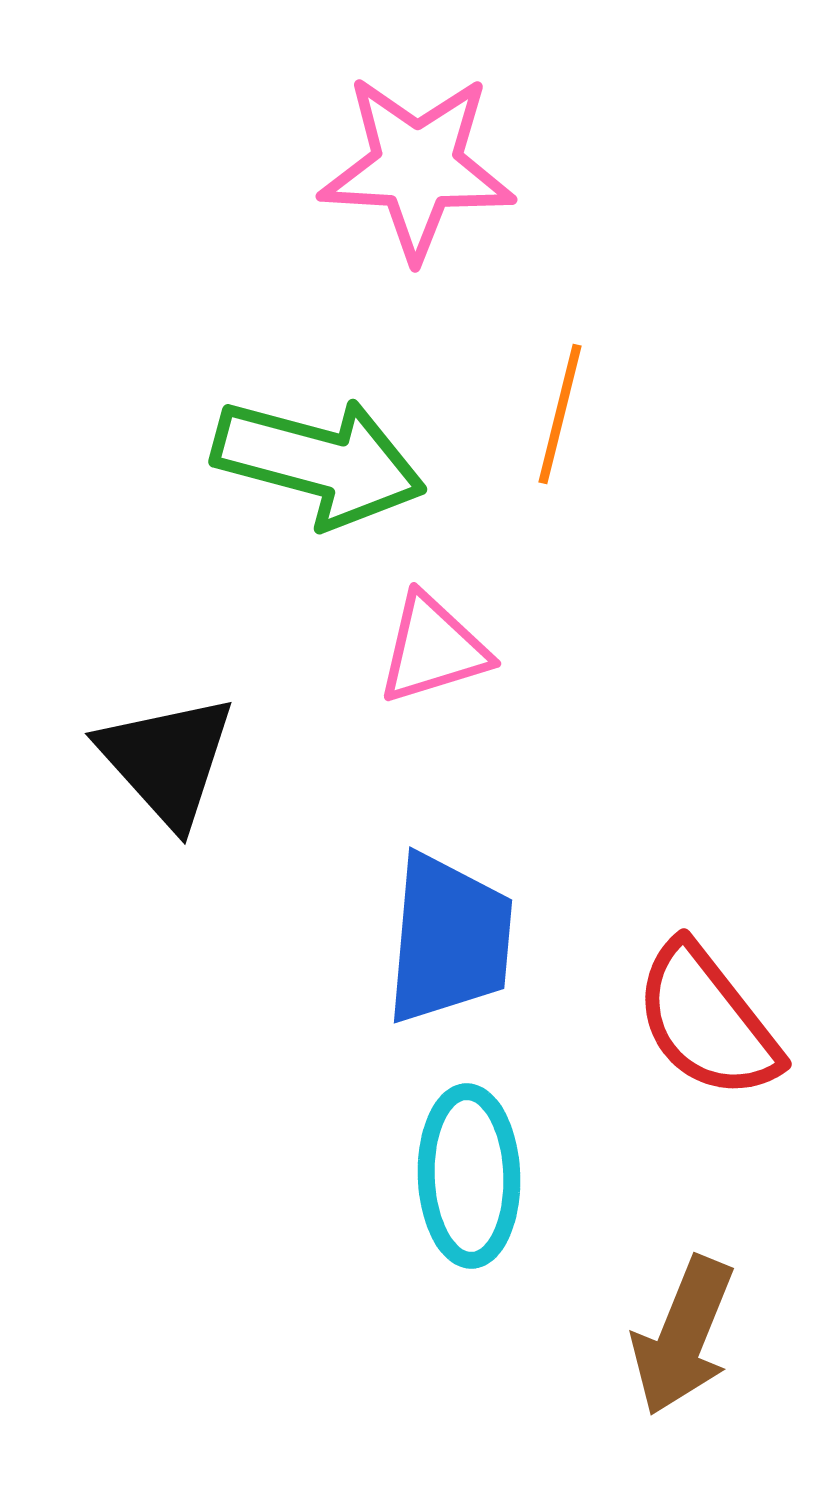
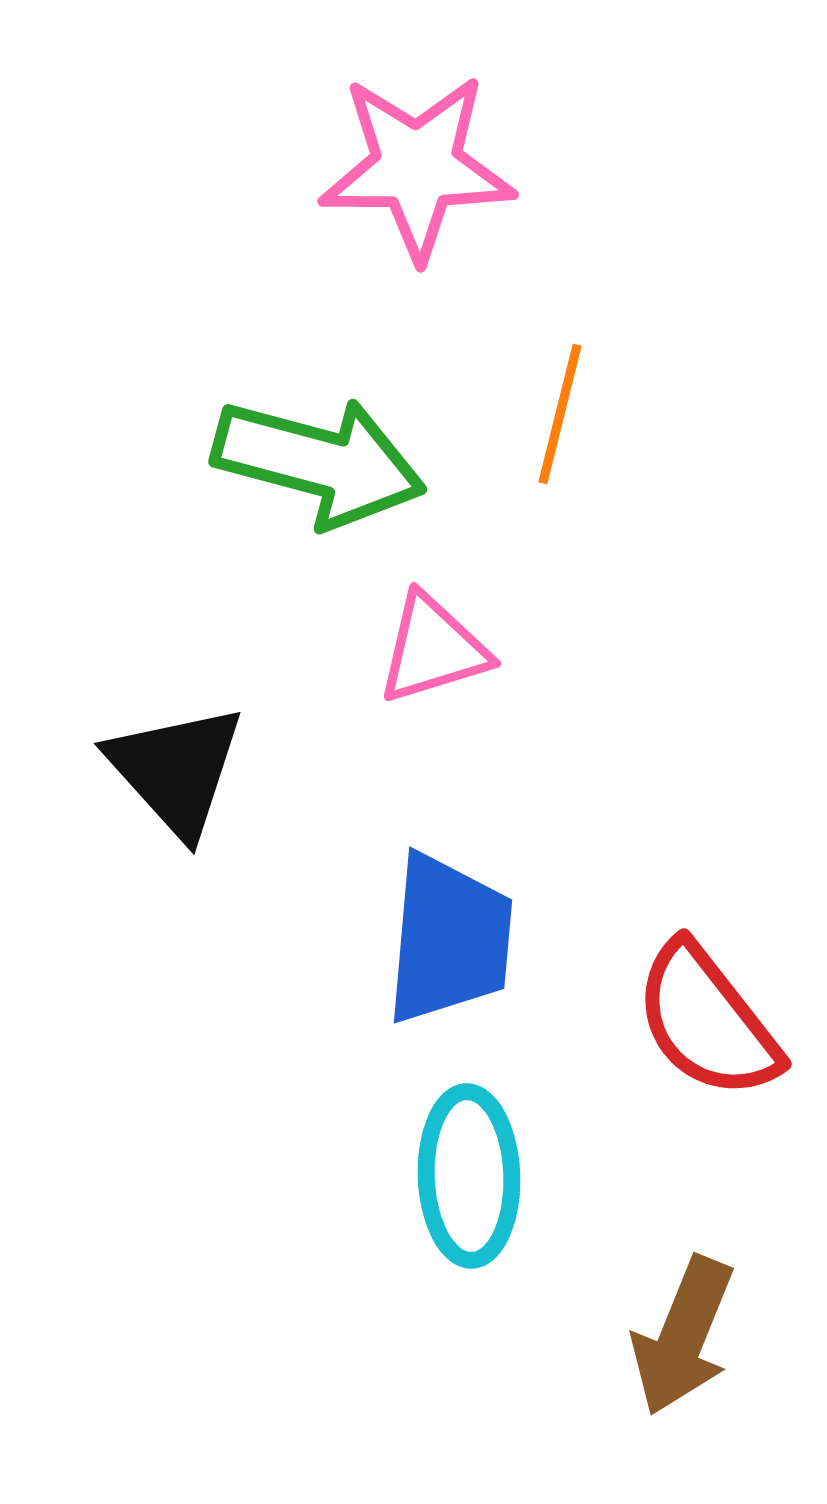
pink star: rotated 3 degrees counterclockwise
black triangle: moved 9 px right, 10 px down
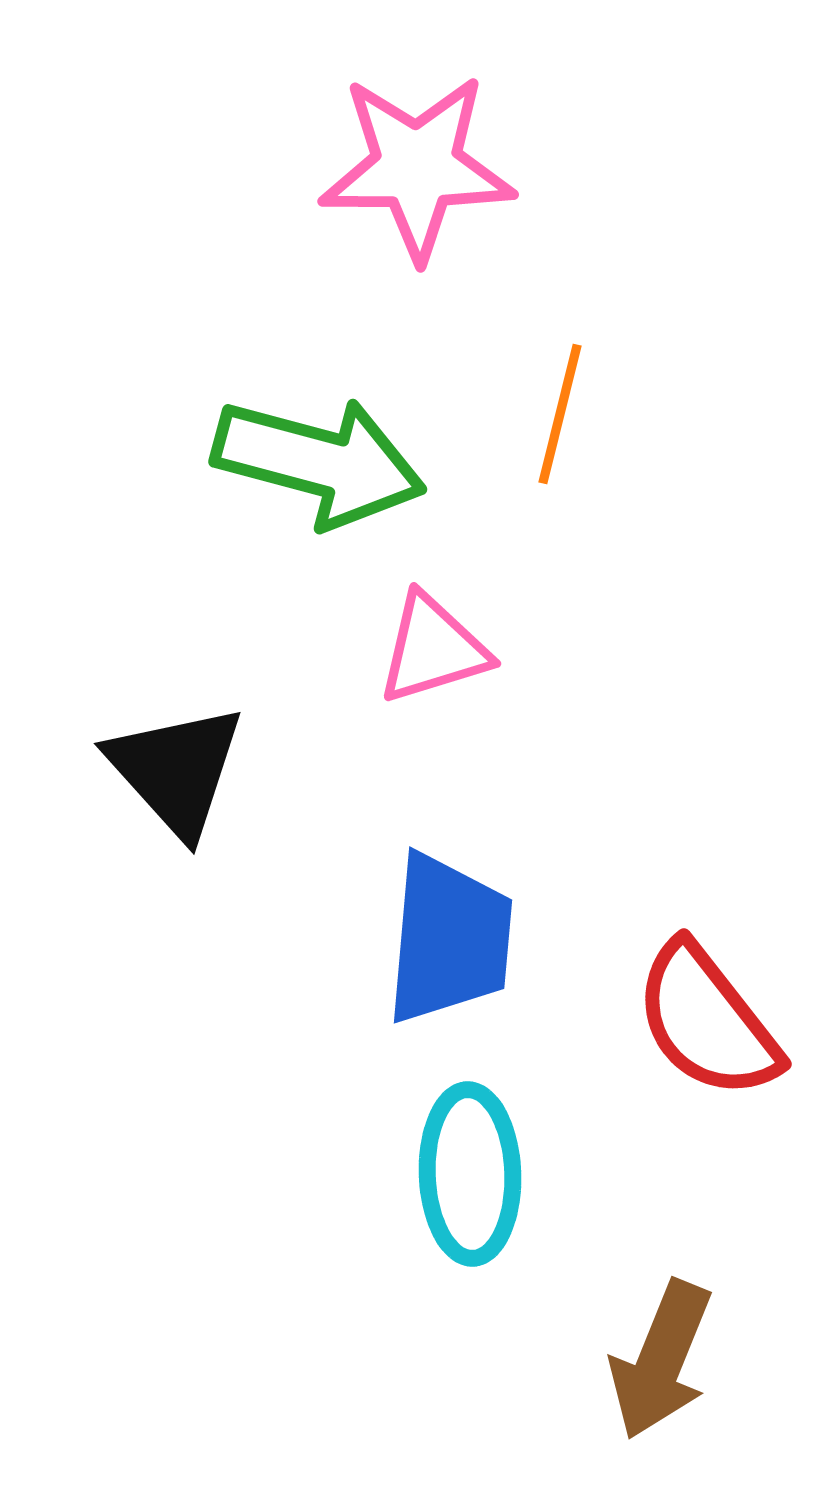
cyan ellipse: moved 1 px right, 2 px up
brown arrow: moved 22 px left, 24 px down
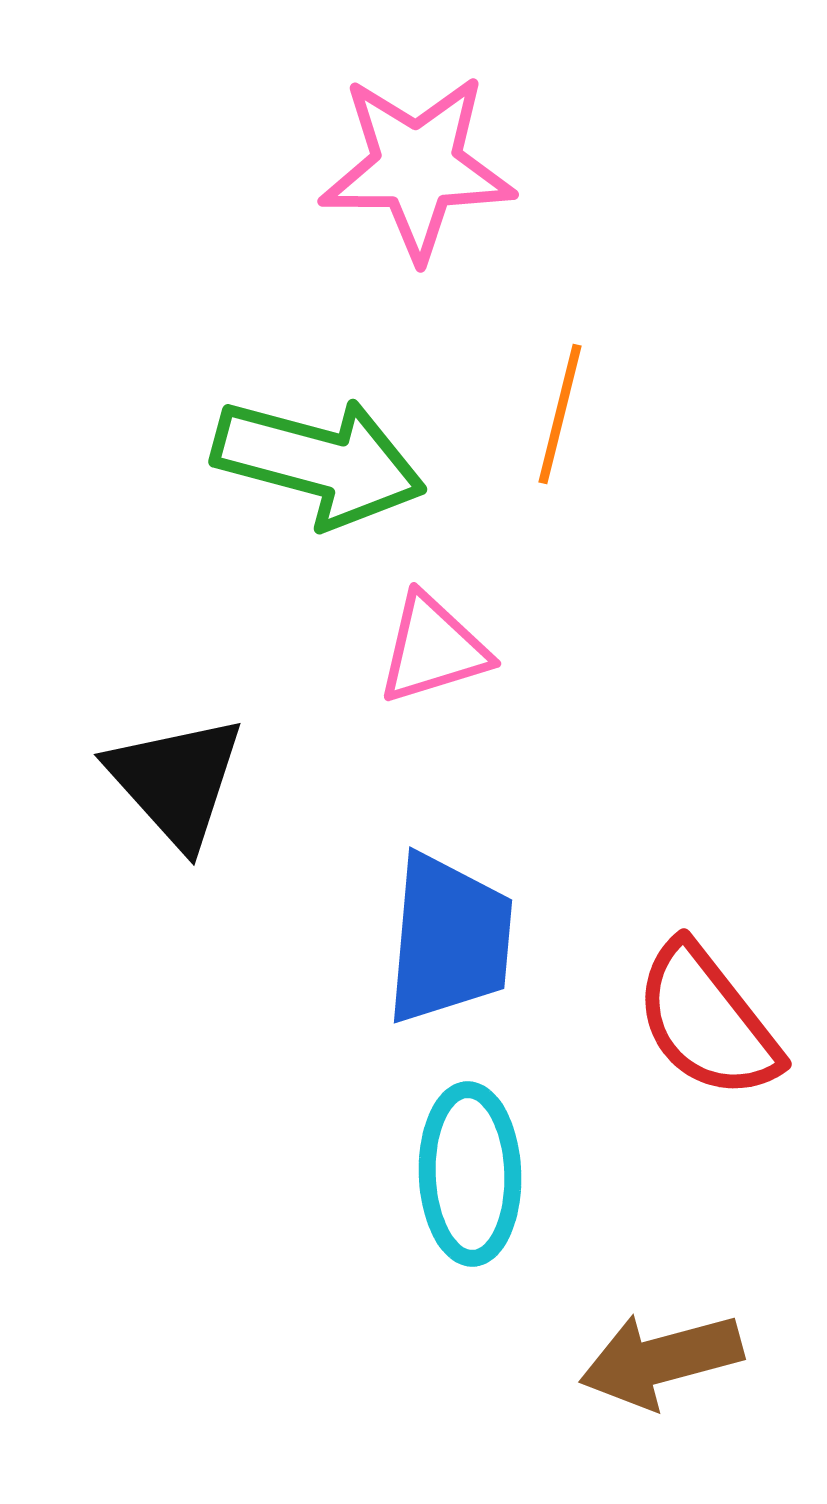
black triangle: moved 11 px down
brown arrow: rotated 53 degrees clockwise
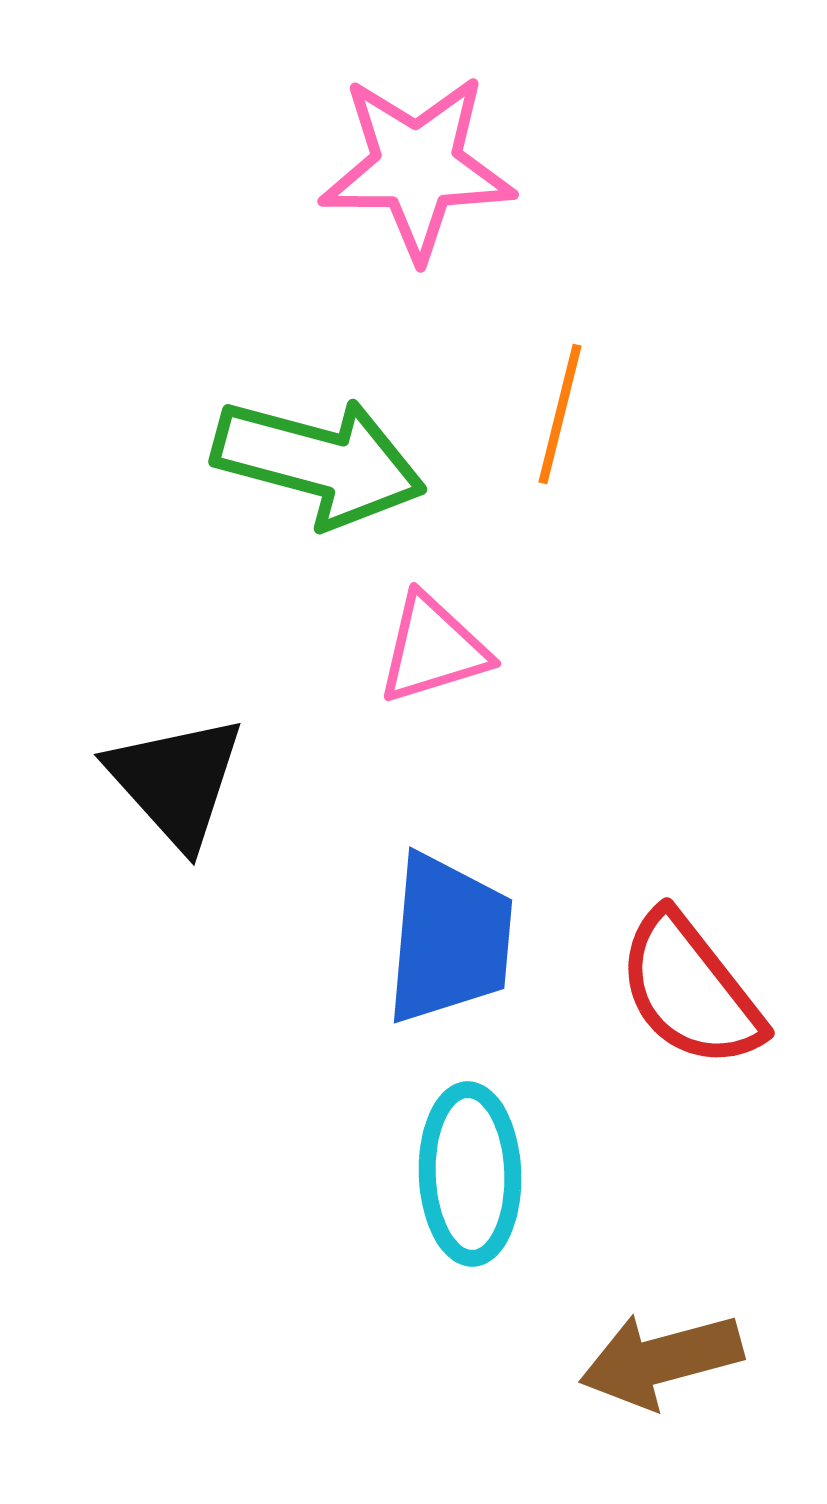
red semicircle: moved 17 px left, 31 px up
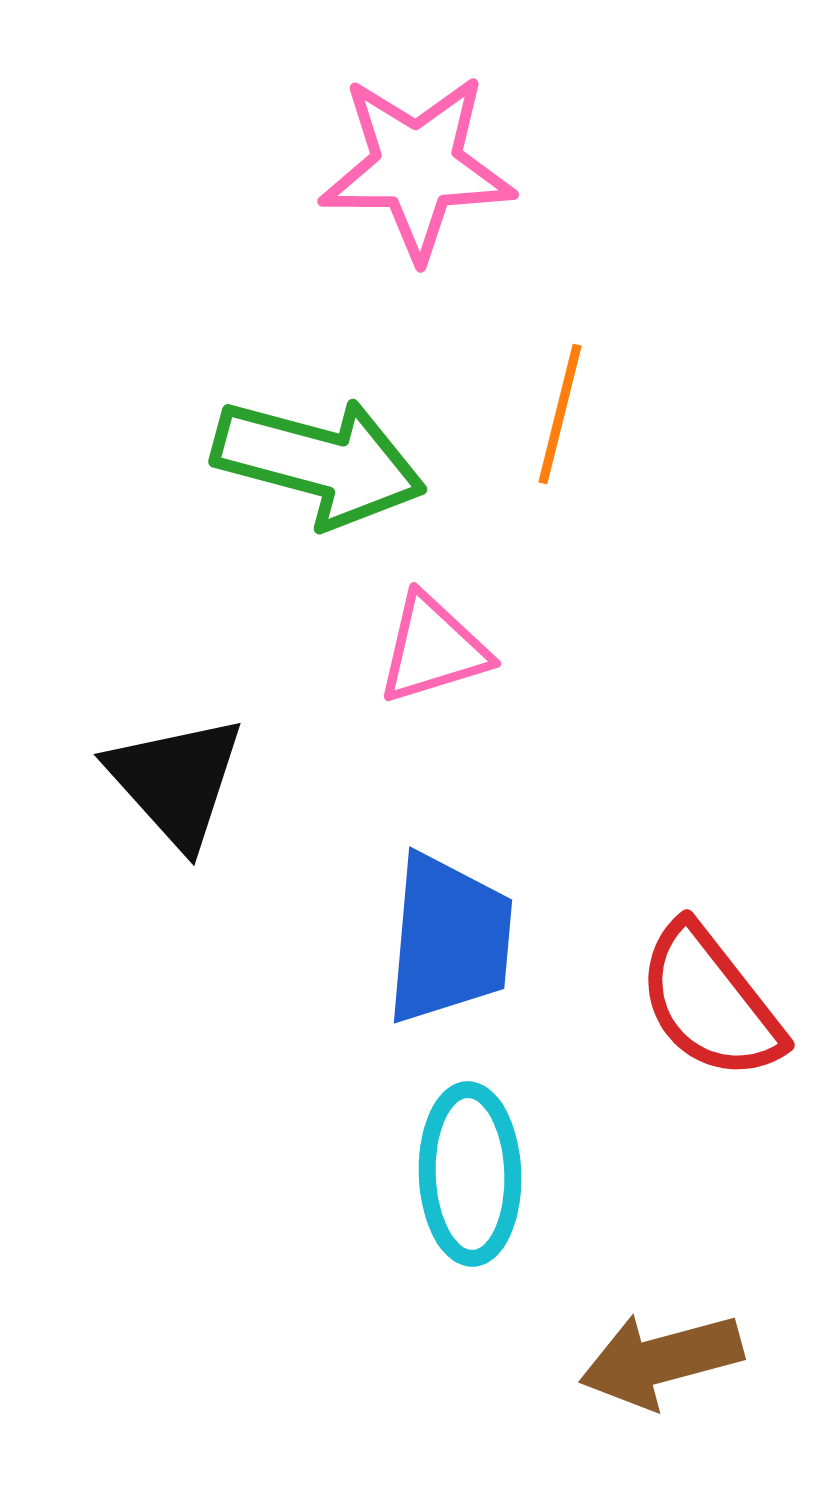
red semicircle: moved 20 px right, 12 px down
